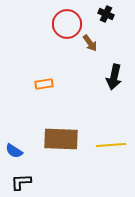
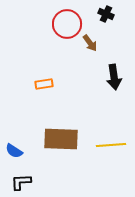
black arrow: rotated 20 degrees counterclockwise
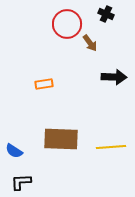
black arrow: rotated 80 degrees counterclockwise
yellow line: moved 2 px down
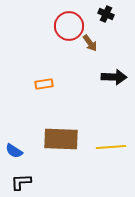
red circle: moved 2 px right, 2 px down
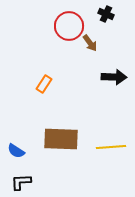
orange rectangle: rotated 48 degrees counterclockwise
blue semicircle: moved 2 px right
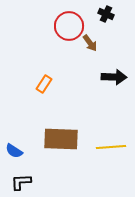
blue semicircle: moved 2 px left
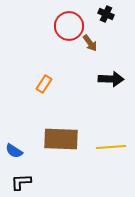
black arrow: moved 3 px left, 2 px down
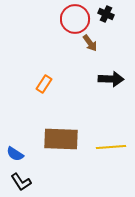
red circle: moved 6 px right, 7 px up
blue semicircle: moved 1 px right, 3 px down
black L-shape: rotated 120 degrees counterclockwise
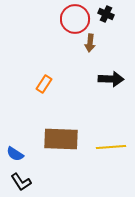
brown arrow: rotated 42 degrees clockwise
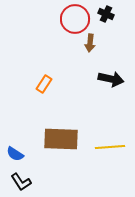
black arrow: rotated 10 degrees clockwise
yellow line: moved 1 px left
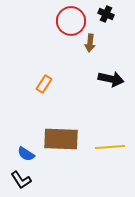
red circle: moved 4 px left, 2 px down
blue semicircle: moved 11 px right
black L-shape: moved 2 px up
